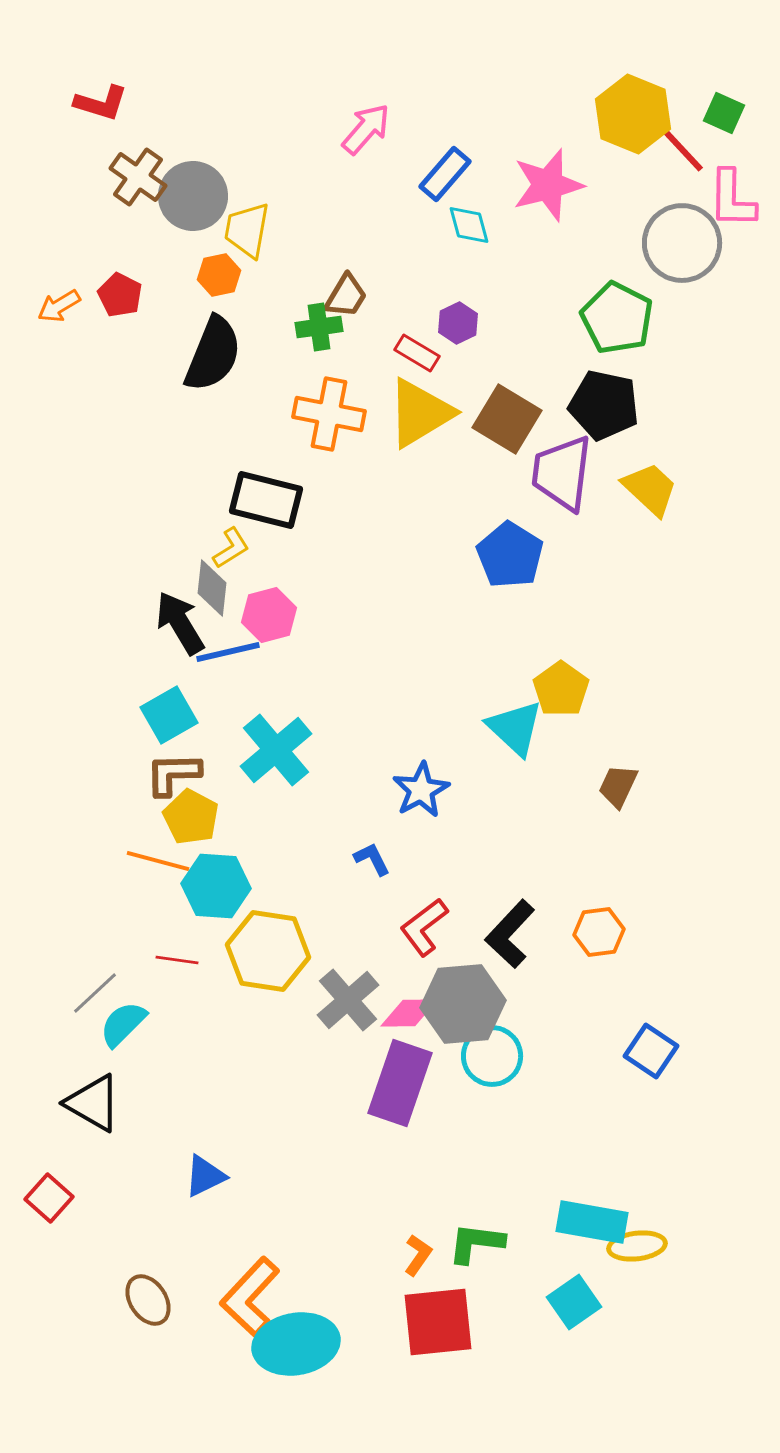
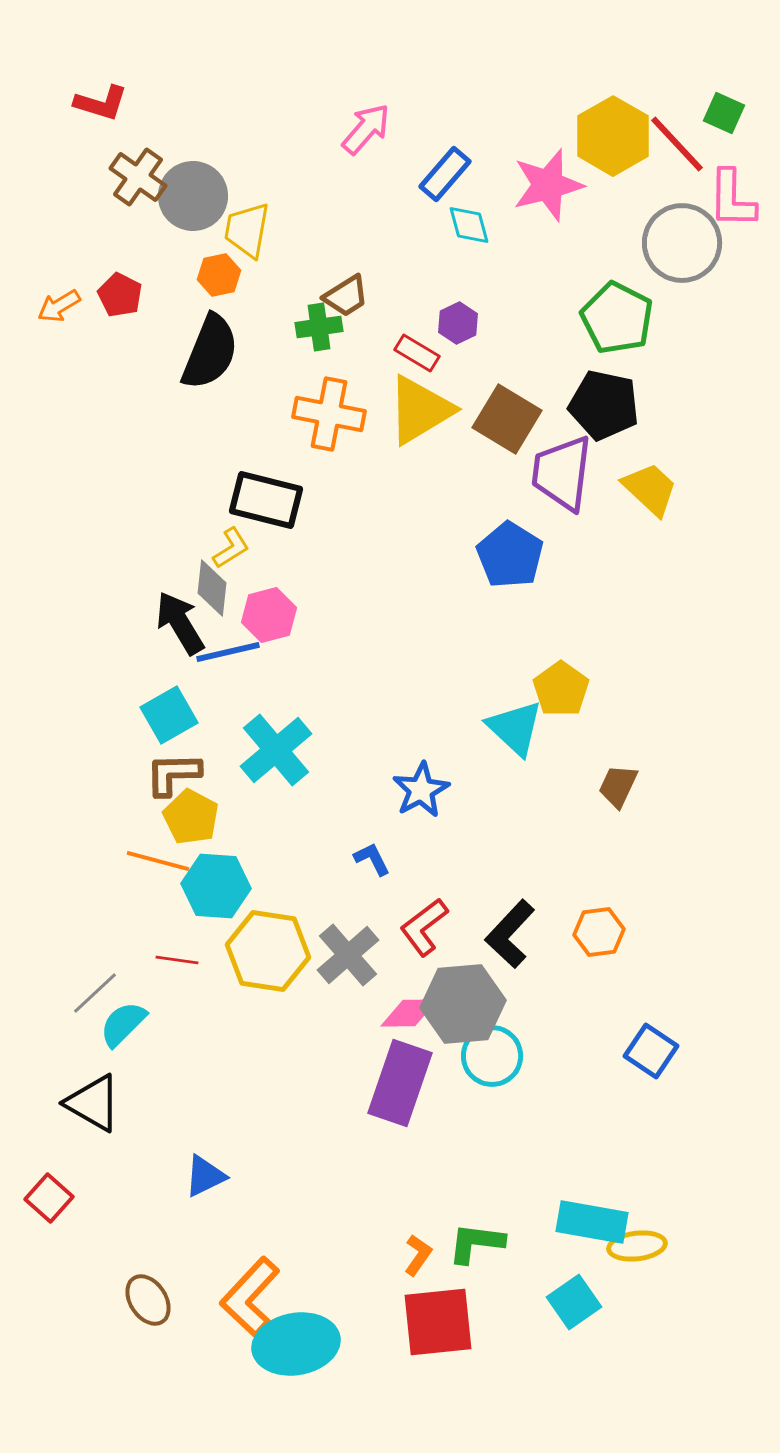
yellow hexagon at (633, 114): moved 20 px left, 22 px down; rotated 8 degrees clockwise
brown trapezoid at (346, 296): rotated 27 degrees clockwise
black semicircle at (213, 354): moved 3 px left, 2 px up
yellow triangle at (420, 413): moved 3 px up
gray cross at (348, 1000): moved 45 px up
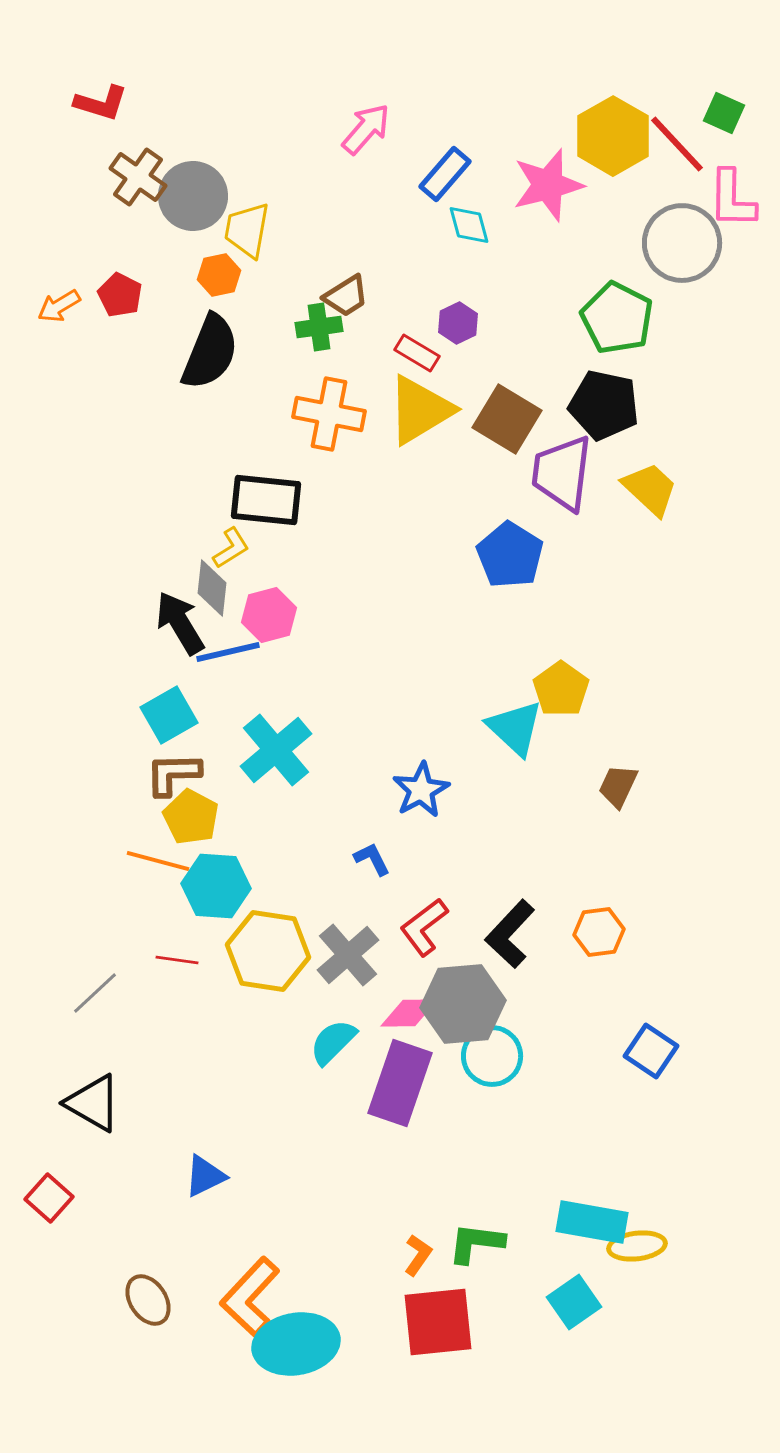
black rectangle at (266, 500): rotated 8 degrees counterclockwise
cyan semicircle at (123, 1024): moved 210 px right, 18 px down
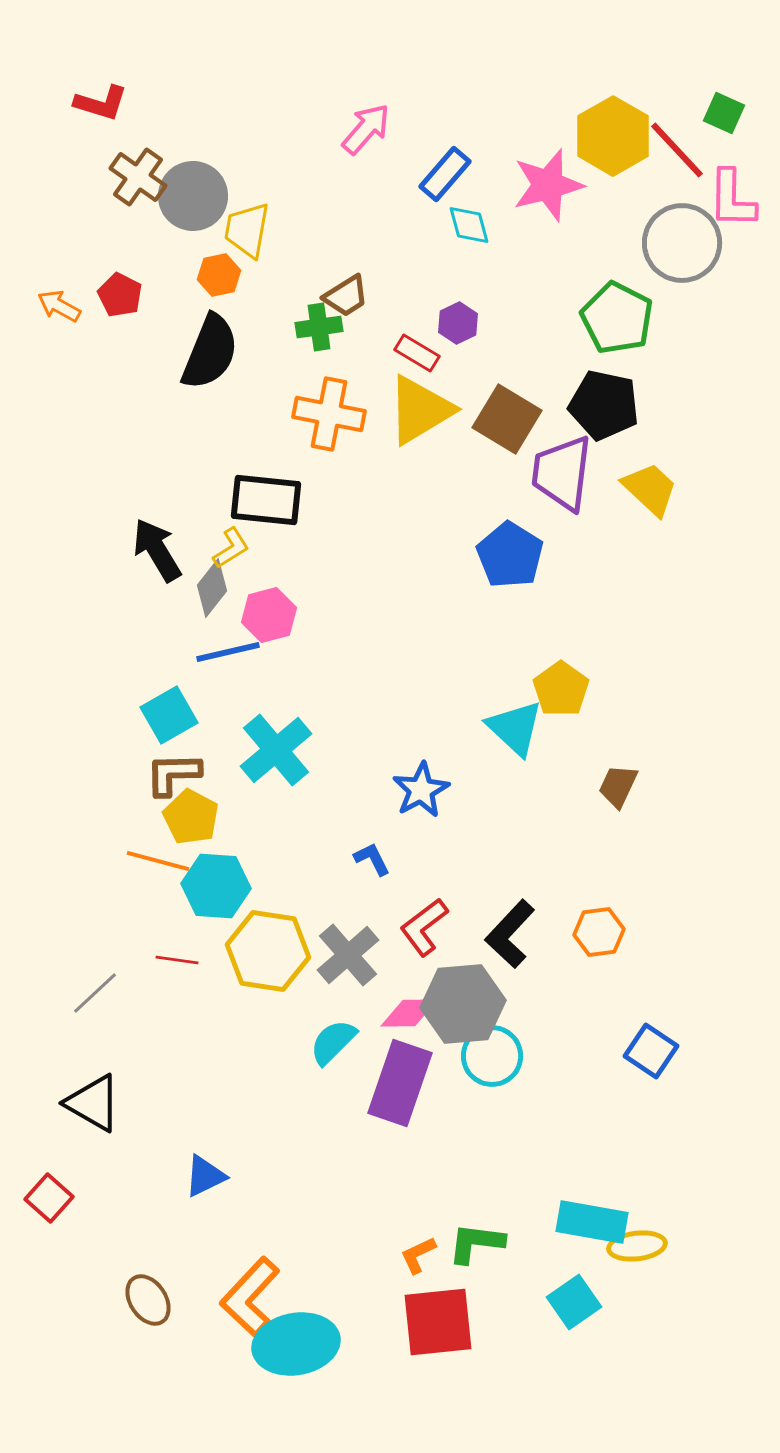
red line at (677, 144): moved 6 px down
orange arrow at (59, 306): rotated 60 degrees clockwise
gray diamond at (212, 588): rotated 32 degrees clockwise
black arrow at (180, 623): moved 23 px left, 73 px up
orange L-shape at (418, 1255): rotated 150 degrees counterclockwise
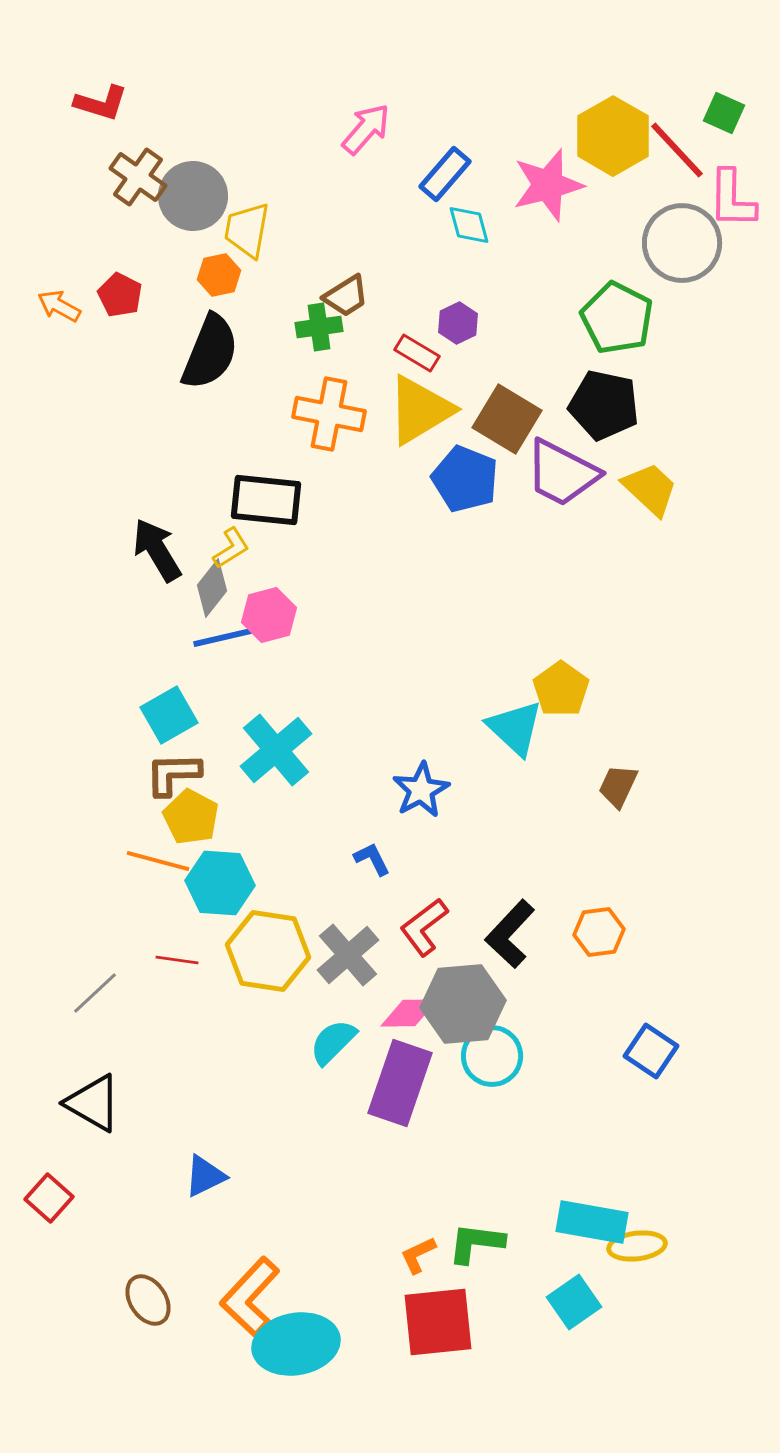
purple trapezoid at (562, 473): rotated 70 degrees counterclockwise
blue pentagon at (510, 555): moved 45 px left, 76 px up; rotated 10 degrees counterclockwise
blue line at (228, 652): moved 3 px left, 15 px up
cyan hexagon at (216, 886): moved 4 px right, 3 px up
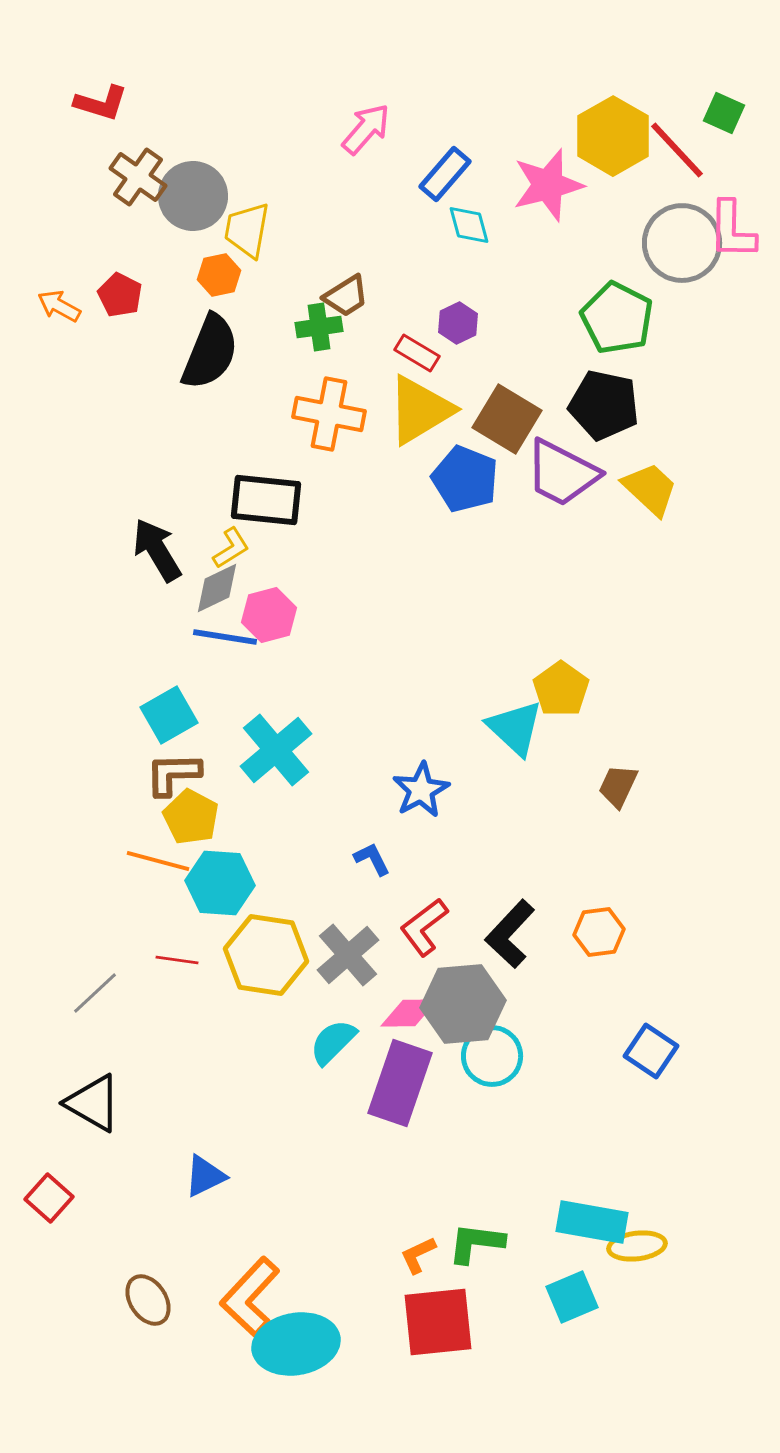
pink L-shape at (732, 199): moved 31 px down
gray diamond at (212, 588): moved 5 px right; rotated 26 degrees clockwise
blue line at (225, 637): rotated 22 degrees clockwise
yellow hexagon at (268, 951): moved 2 px left, 4 px down
cyan square at (574, 1302): moved 2 px left, 5 px up; rotated 12 degrees clockwise
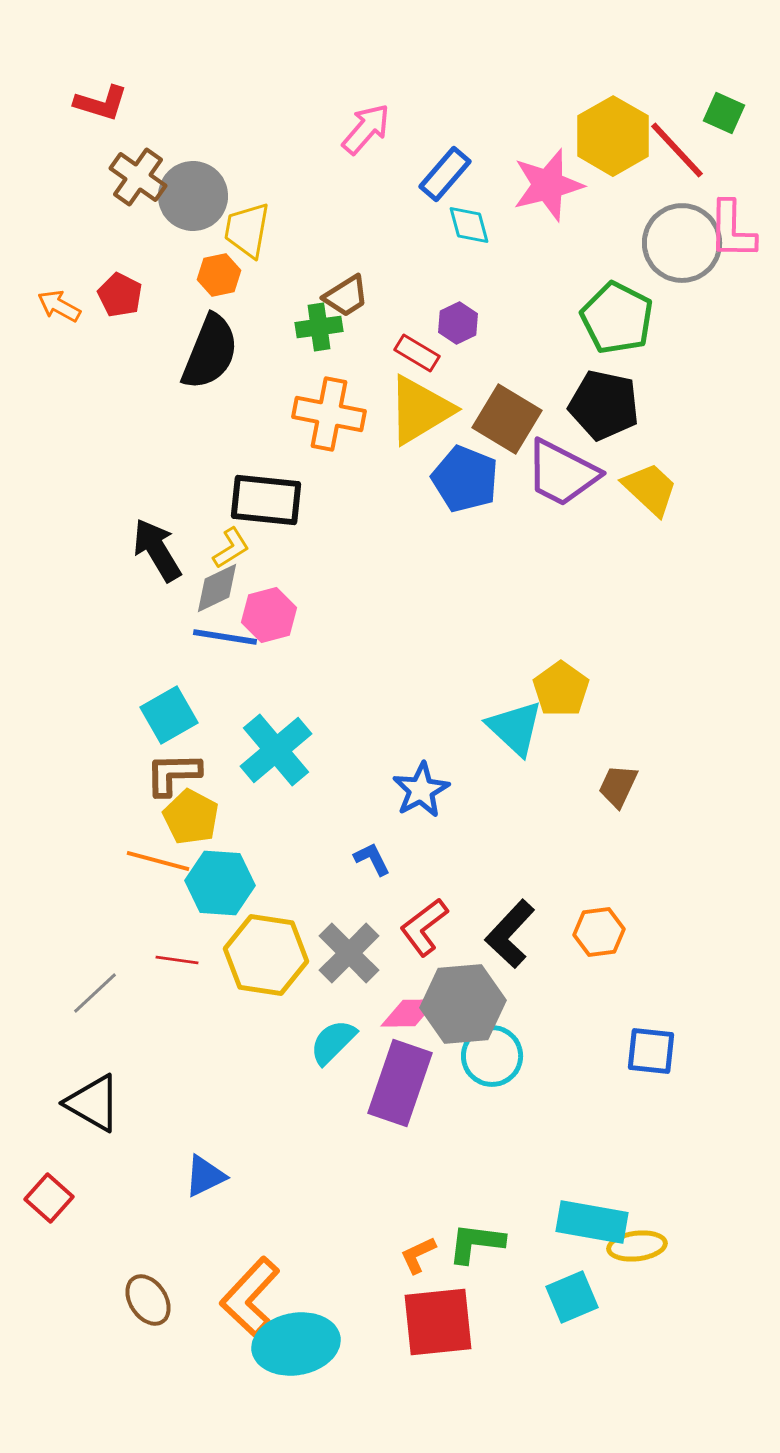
gray cross at (348, 955): moved 1 px right, 2 px up; rotated 4 degrees counterclockwise
blue square at (651, 1051): rotated 28 degrees counterclockwise
